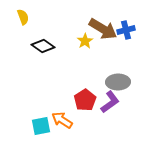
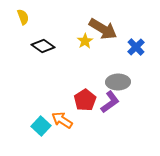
blue cross: moved 10 px right, 17 px down; rotated 30 degrees counterclockwise
cyan square: rotated 36 degrees counterclockwise
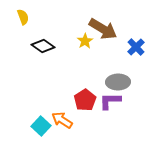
purple L-shape: moved 1 px up; rotated 145 degrees counterclockwise
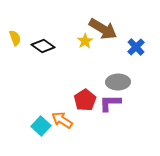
yellow semicircle: moved 8 px left, 21 px down
purple L-shape: moved 2 px down
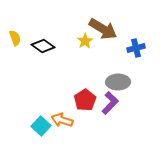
blue cross: moved 1 px down; rotated 30 degrees clockwise
purple L-shape: rotated 135 degrees clockwise
orange arrow: rotated 15 degrees counterclockwise
